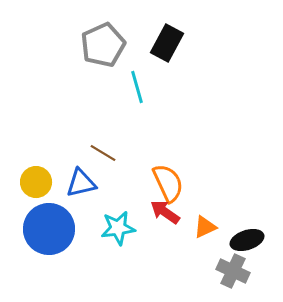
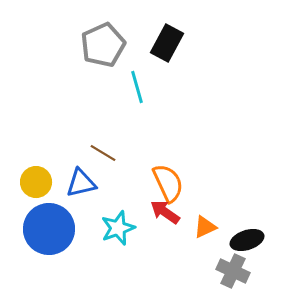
cyan star: rotated 12 degrees counterclockwise
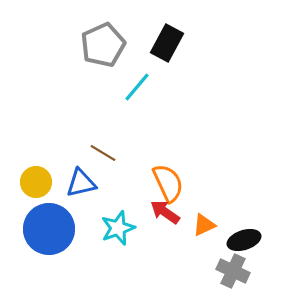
cyan line: rotated 56 degrees clockwise
orange triangle: moved 1 px left, 2 px up
black ellipse: moved 3 px left
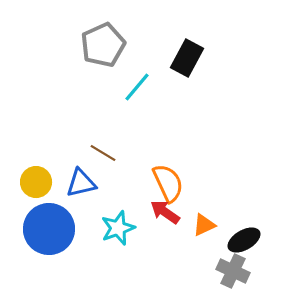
black rectangle: moved 20 px right, 15 px down
black ellipse: rotated 12 degrees counterclockwise
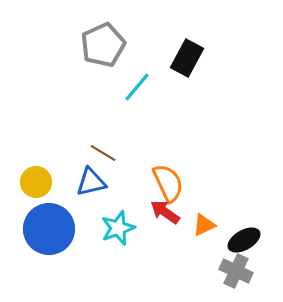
blue triangle: moved 10 px right, 1 px up
gray cross: moved 3 px right
